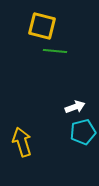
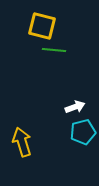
green line: moved 1 px left, 1 px up
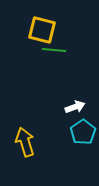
yellow square: moved 4 px down
cyan pentagon: rotated 20 degrees counterclockwise
yellow arrow: moved 3 px right
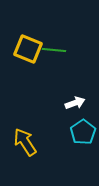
yellow square: moved 14 px left, 19 px down; rotated 8 degrees clockwise
white arrow: moved 4 px up
yellow arrow: rotated 16 degrees counterclockwise
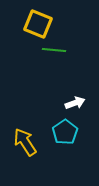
yellow square: moved 10 px right, 25 px up
cyan pentagon: moved 18 px left
